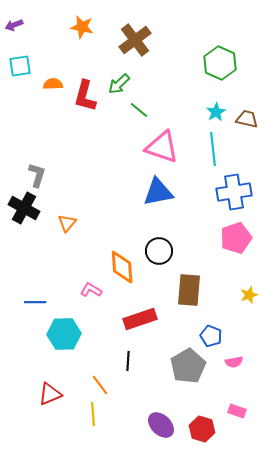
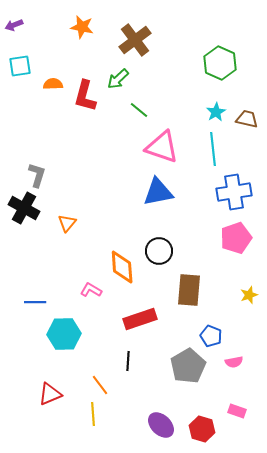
green arrow: moved 1 px left, 5 px up
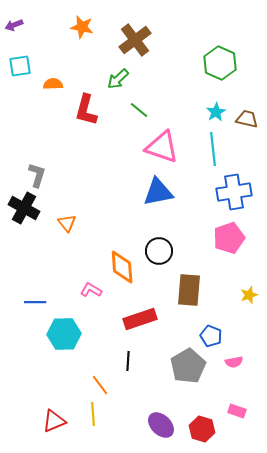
red L-shape: moved 1 px right, 14 px down
orange triangle: rotated 18 degrees counterclockwise
pink pentagon: moved 7 px left
red triangle: moved 4 px right, 27 px down
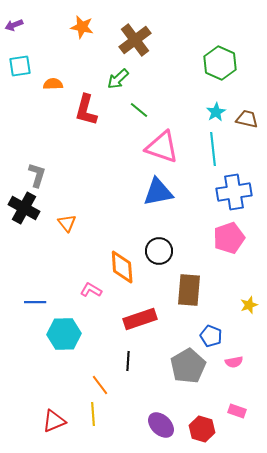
yellow star: moved 10 px down
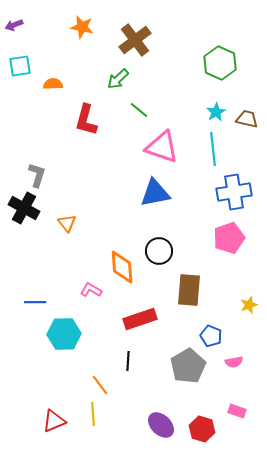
red L-shape: moved 10 px down
blue triangle: moved 3 px left, 1 px down
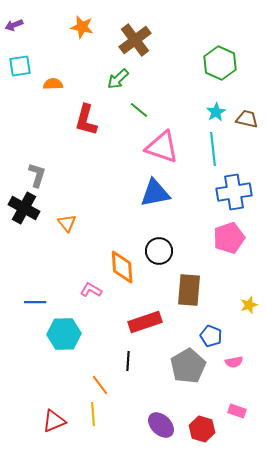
red rectangle: moved 5 px right, 3 px down
